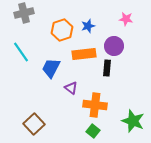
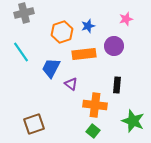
pink star: rotated 24 degrees counterclockwise
orange hexagon: moved 2 px down
black rectangle: moved 10 px right, 17 px down
purple triangle: moved 4 px up
brown square: rotated 25 degrees clockwise
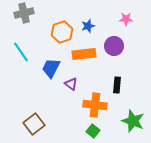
pink star: rotated 16 degrees clockwise
brown square: rotated 20 degrees counterclockwise
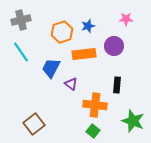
gray cross: moved 3 px left, 7 px down
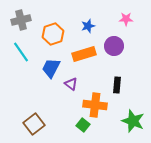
orange hexagon: moved 9 px left, 2 px down
orange rectangle: rotated 10 degrees counterclockwise
green square: moved 10 px left, 6 px up
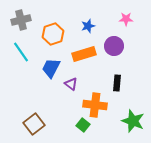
black rectangle: moved 2 px up
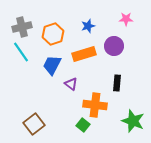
gray cross: moved 1 px right, 7 px down
blue trapezoid: moved 1 px right, 3 px up
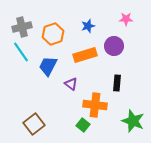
orange rectangle: moved 1 px right, 1 px down
blue trapezoid: moved 4 px left, 1 px down
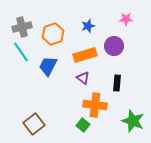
purple triangle: moved 12 px right, 6 px up
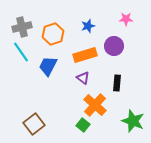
orange cross: rotated 35 degrees clockwise
